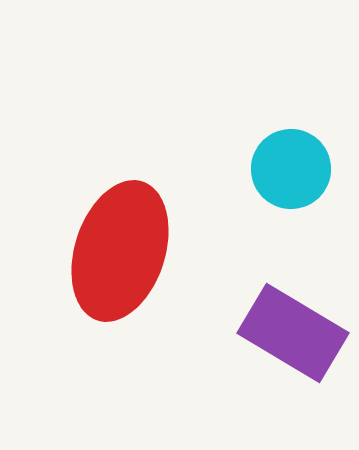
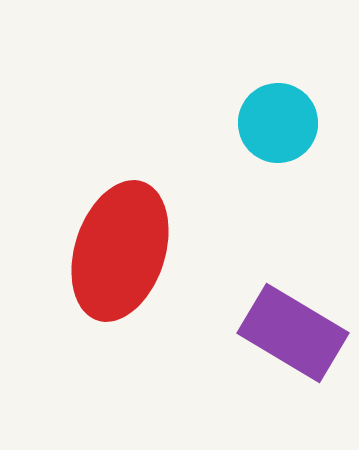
cyan circle: moved 13 px left, 46 px up
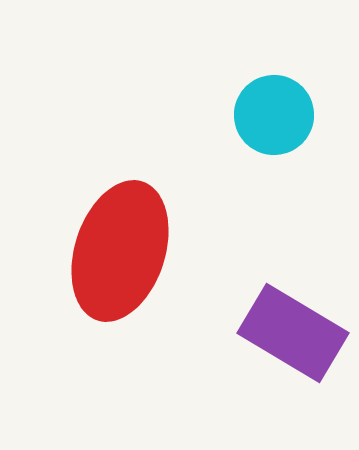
cyan circle: moved 4 px left, 8 px up
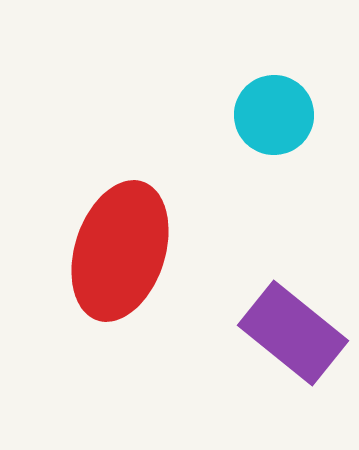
purple rectangle: rotated 8 degrees clockwise
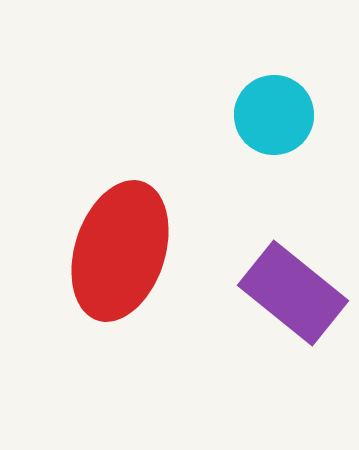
purple rectangle: moved 40 px up
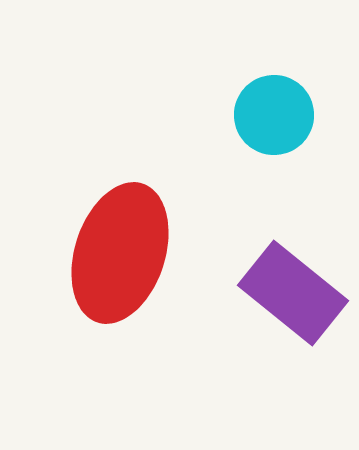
red ellipse: moved 2 px down
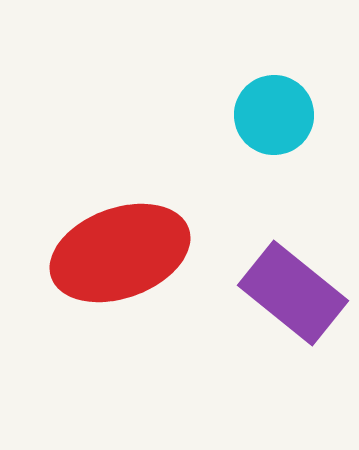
red ellipse: rotated 52 degrees clockwise
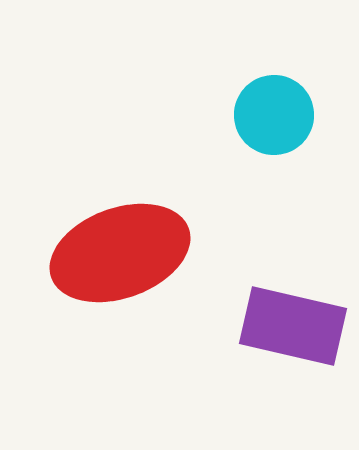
purple rectangle: moved 33 px down; rotated 26 degrees counterclockwise
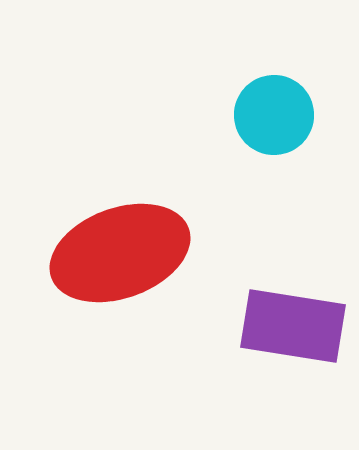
purple rectangle: rotated 4 degrees counterclockwise
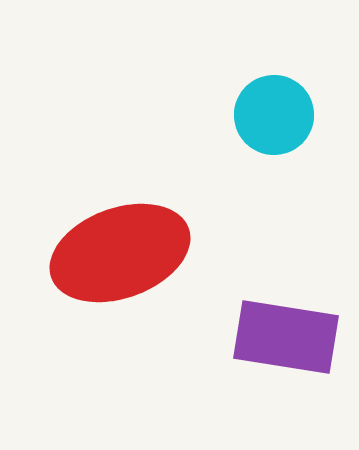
purple rectangle: moved 7 px left, 11 px down
